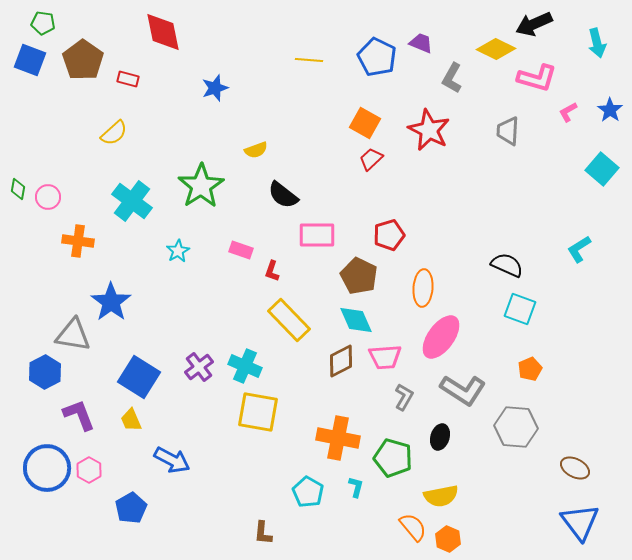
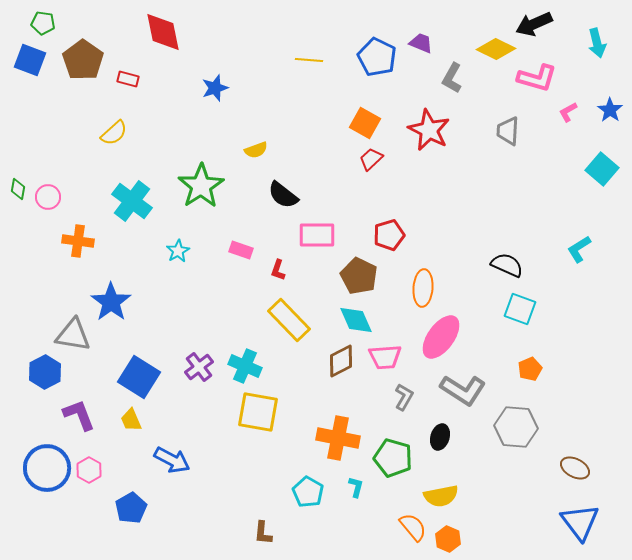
red L-shape at (272, 271): moved 6 px right, 1 px up
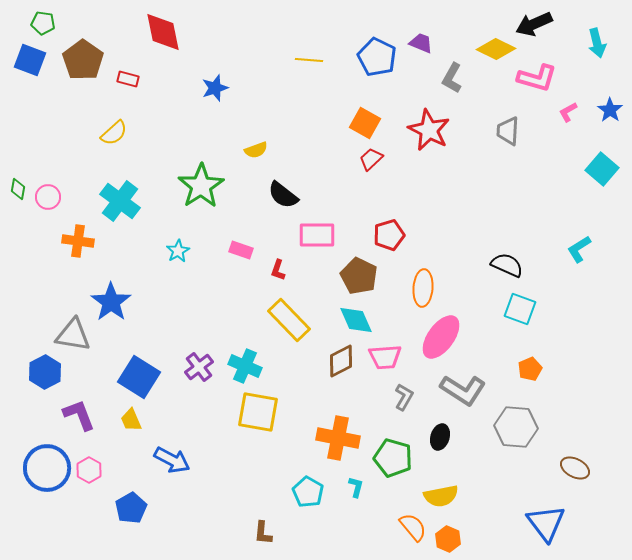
cyan cross at (132, 201): moved 12 px left
blue triangle at (580, 522): moved 34 px left, 1 px down
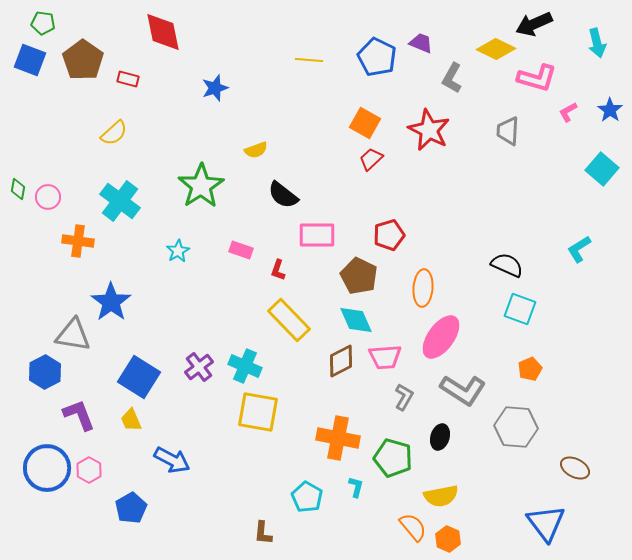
cyan pentagon at (308, 492): moved 1 px left, 5 px down
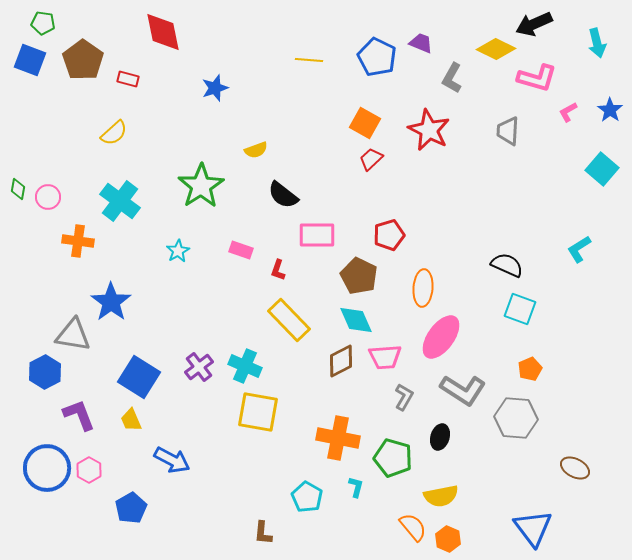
gray hexagon at (516, 427): moved 9 px up
blue triangle at (546, 523): moved 13 px left, 5 px down
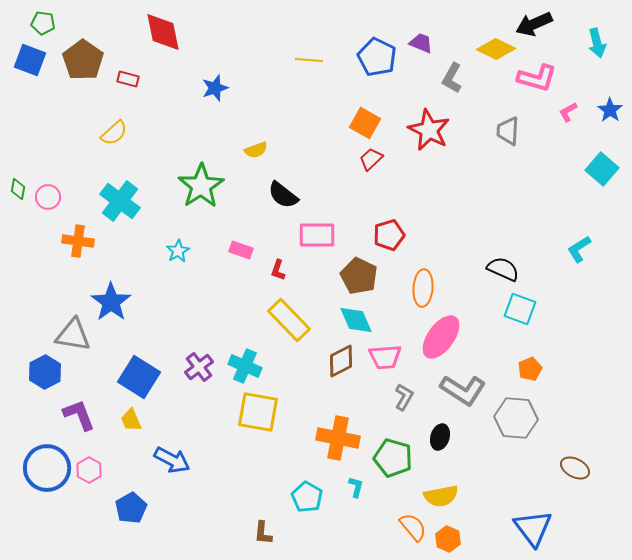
black semicircle at (507, 265): moved 4 px left, 4 px down
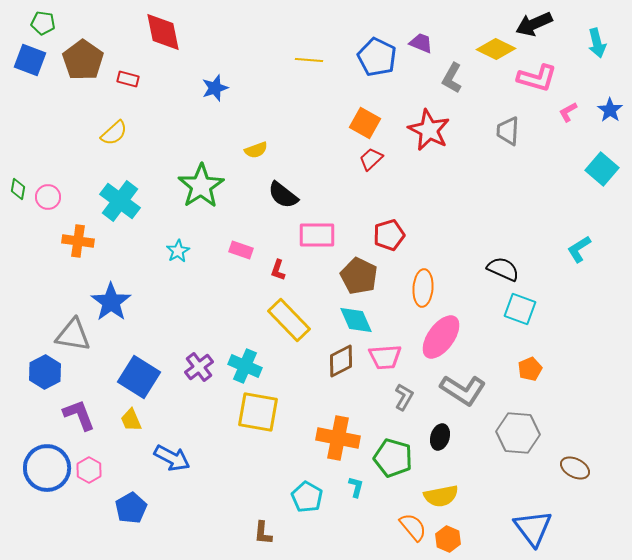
gray hexagon at (516, 418): moved 2 px right, 15 px down
blue arrow at (172, 460): moved 2 px up
